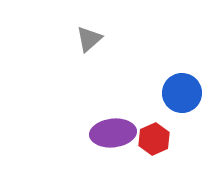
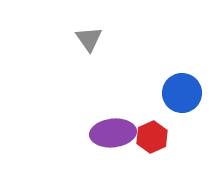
gray triangle: rotated 24 degrees counterclockwise
red hexagon: moved 2 px left, 2 px up
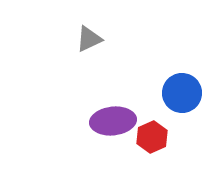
gray triangle: rotated 40 degrees clockwise
purple ellipse: moved 12 px up
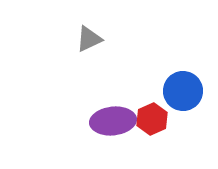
blue circle: moved 1 px right, 2 px up
red hexagon: moved 18 px up
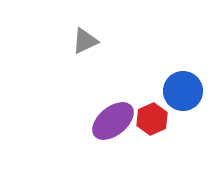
gray triangle: moved 4 px left, 2 px down
purple ellipse: rotated 33 degrees counterclockwise
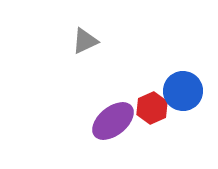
red hexagon: moved 11 px up
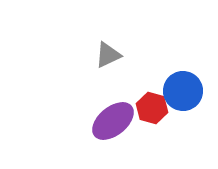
gray triangle: moved 23 px right, 14 px down
red hexagon: rotated 20 degrees counterclockwise
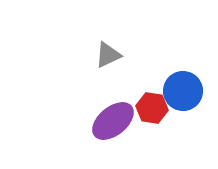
red hexagon: rotated 8 degrees counterclockwise
